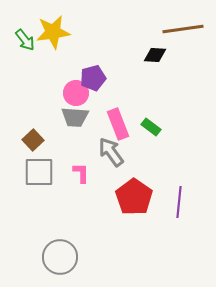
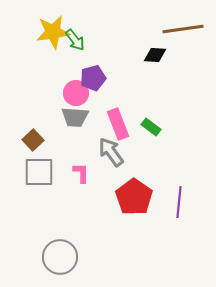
green arrow: moved 50 px right
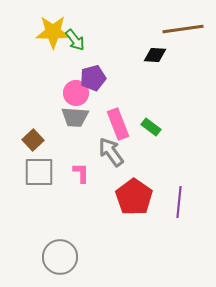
yellow star: rotated 8 degrees clockwise
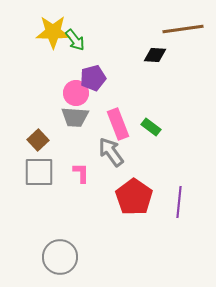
brown square: moved 5 px right
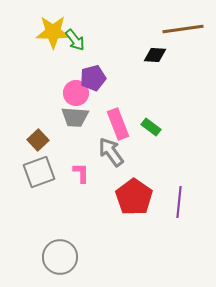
gray square: rotated 20 degrees counterclockwise
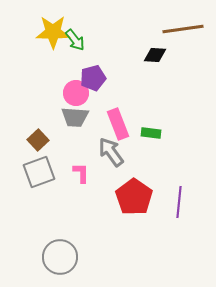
green rectangle: moved 6 px down; rotated 30 degrees counterclockwise
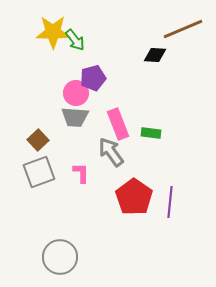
brown line: rotated 15 degrees counterclockwise
purple line: moved 9 px left
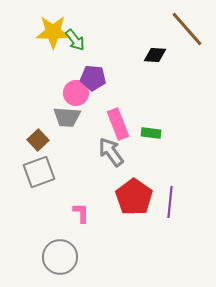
brown line: moved 4 px right; rotated 72 degrees clockwise
purple pentagon: rotated 20 degrees clockwise
gray trapezoid: moved 8 px left
pink L-shape: moved 40 px down
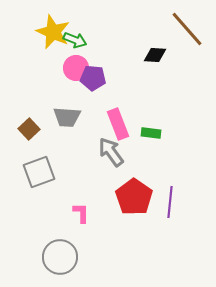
yellow star: rotated 24 degrees clockwise
green arrow: rotated 30 degrees counterclockwise
pink circle: moved 25 px up
brown square: moved 9 px left, 11 px up
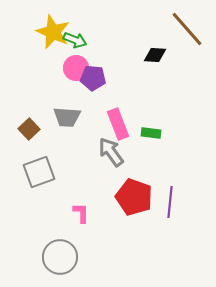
red pentagon: rotated 15 degrees counterclockwise
